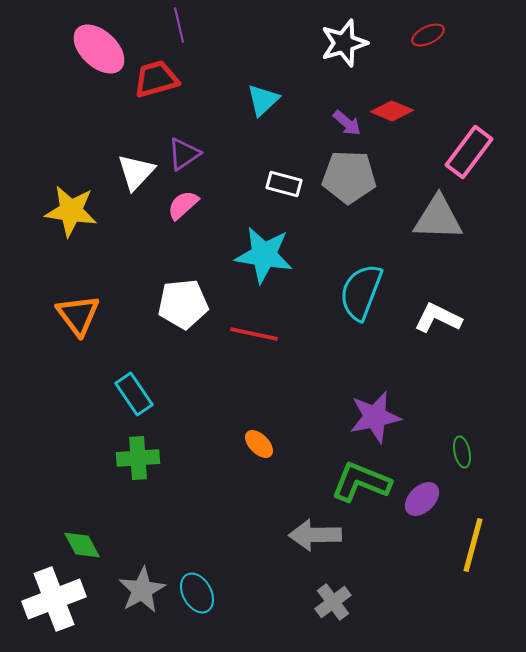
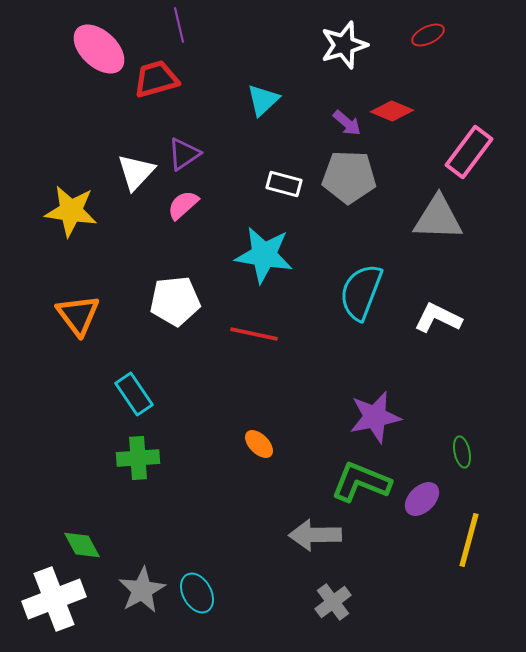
white star: moved 2 px down
white pentagon: moved 8 px left, 3 px up
yellow line: moved 4 px left, 5 px up
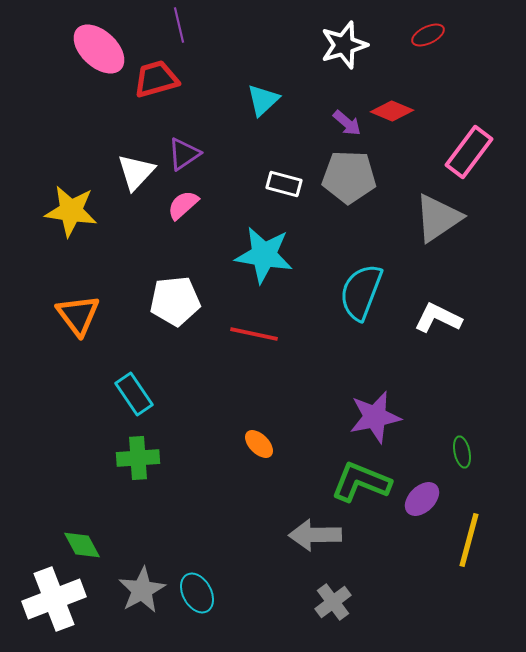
gray triangle: rotated 36 degrees counterclockwise
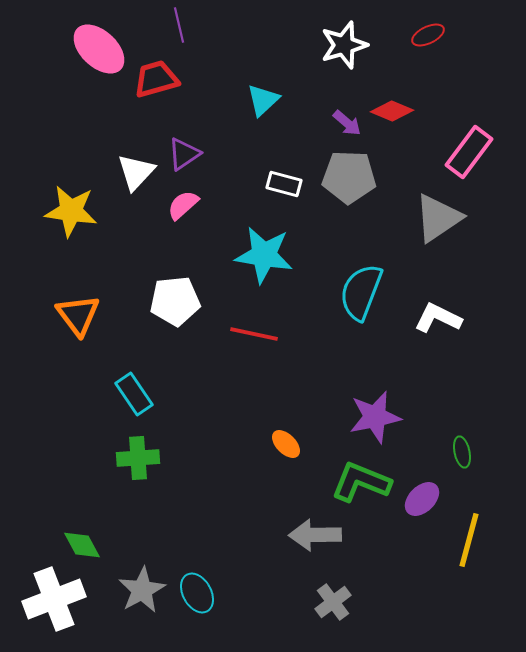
orange ellipse: moved 27 px right
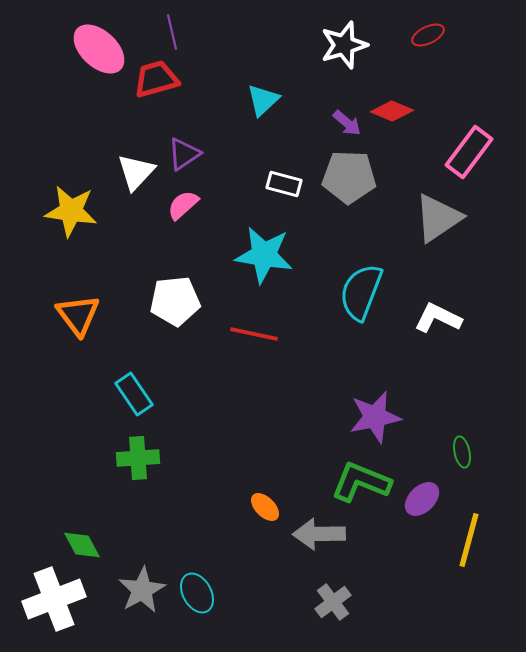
purple line: moved 7 px left, 7 px down
orange ellipse: moved 21 px left, 63 px down
gray arrow: moved 4 px right, 1 px up
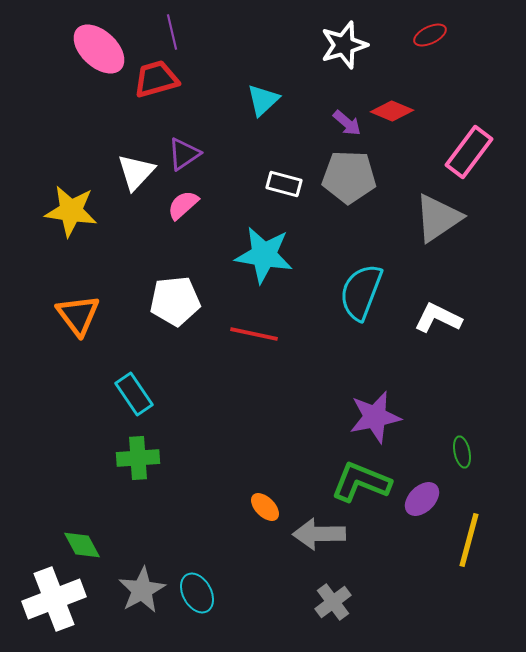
red ellipse: moved 2 px right
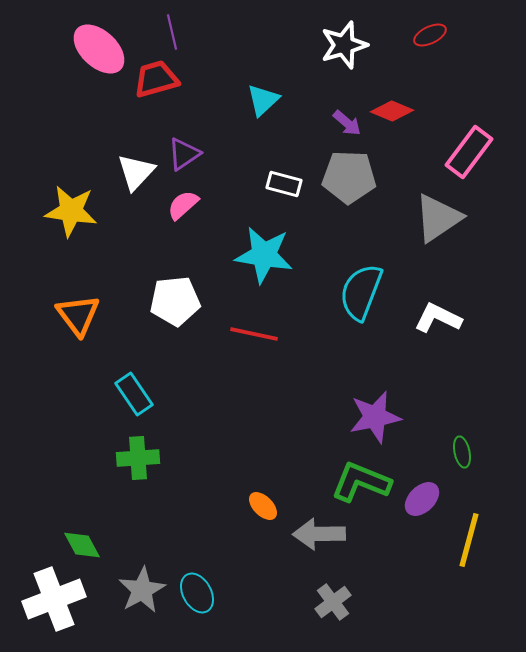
orange ellipse: moved 2 px left, 1 px up
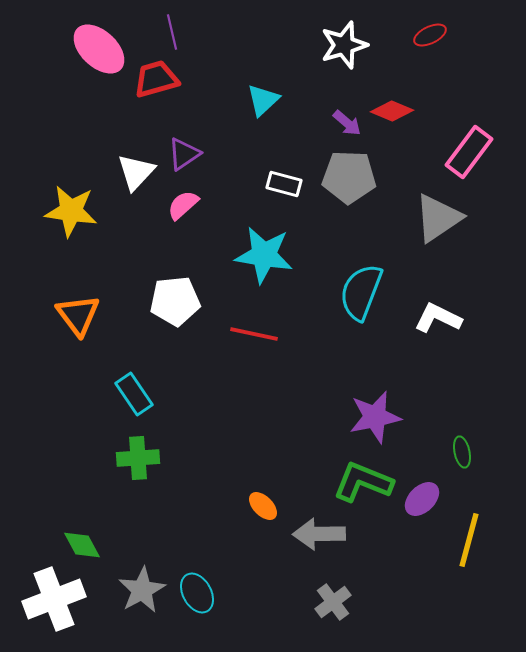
green L-shape: moved 2 px right
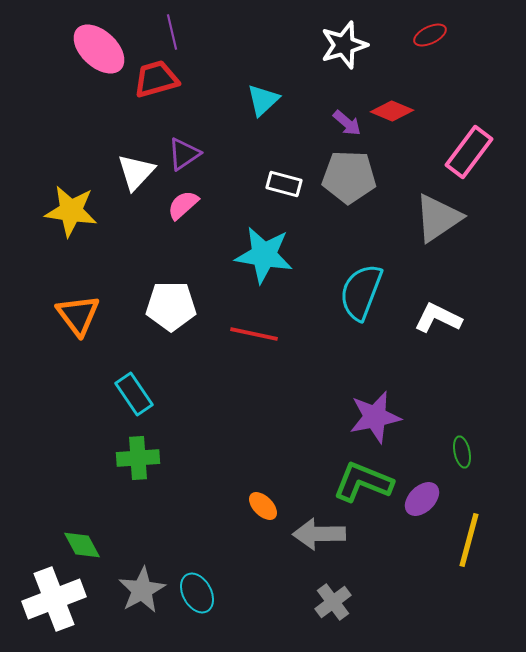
white pentagon: moved 4 px left, 5 px down; rotated 6 degrees clockwise
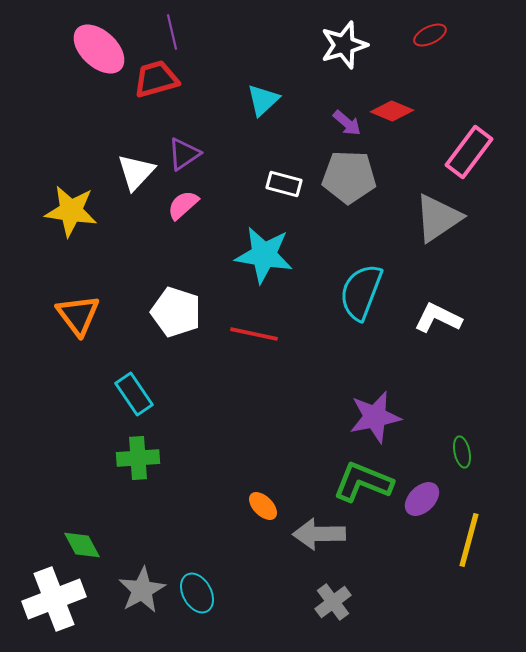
white pentagon: moved 5 px right, 6 px down; rotated 18 degrees clockwise
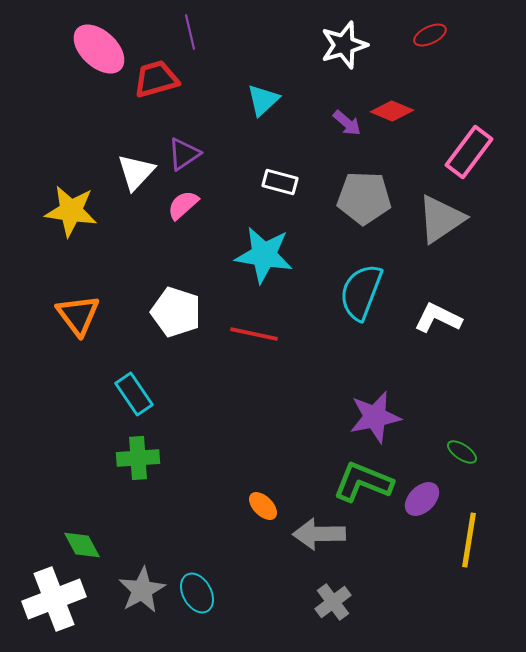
purple line: moved 18 px right
gray pentagon: moved 15 px right, 21 px down
white rectangle: moved 4 px left, 2 px up
gray triangle: moved 3 px right, 1 px down
green ellipse: rotated 44 degrees counterclockwise
yellow line: rotated 6 degrees counterclockwise
